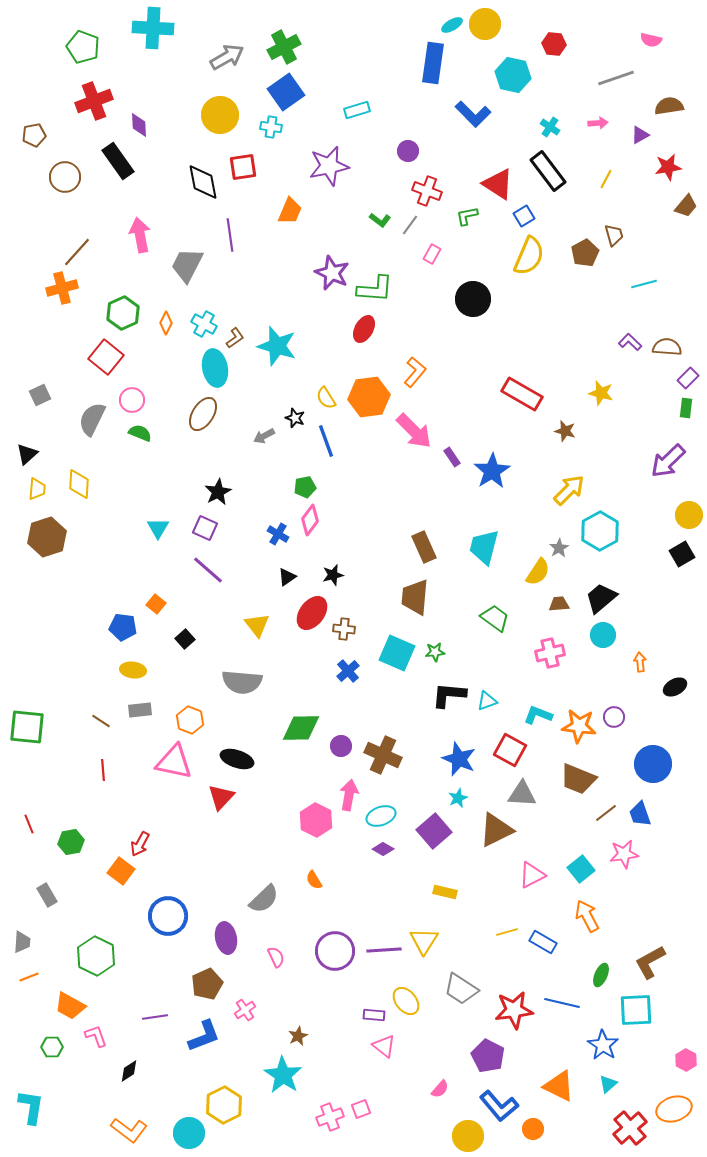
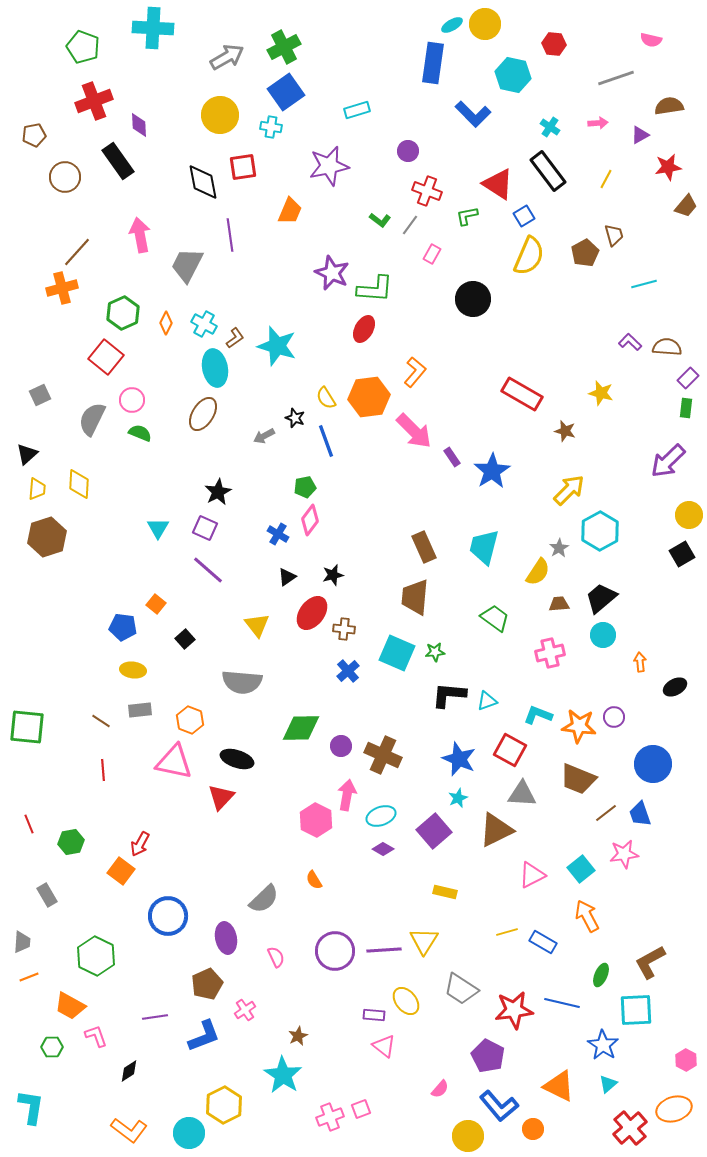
pink arrow at (349, 795): moved 2 px left
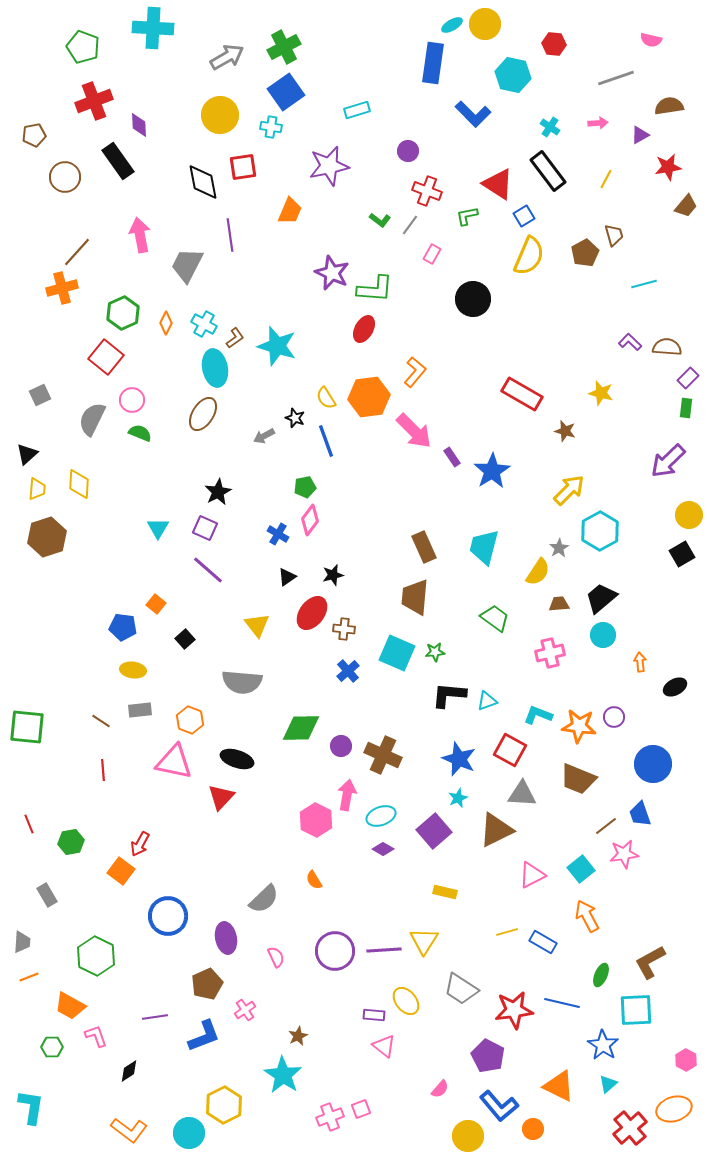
brown line at (606, 813): moved 13 px down
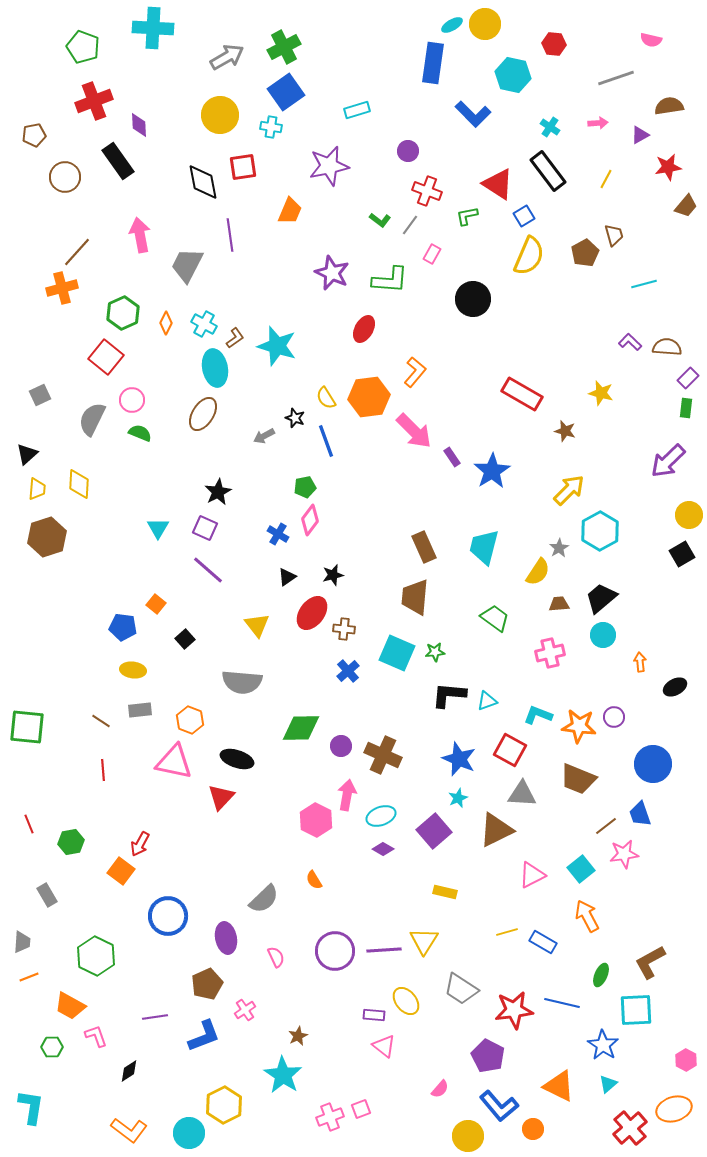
green L-shape at (375, 289): moved 15 px right, 9 px up
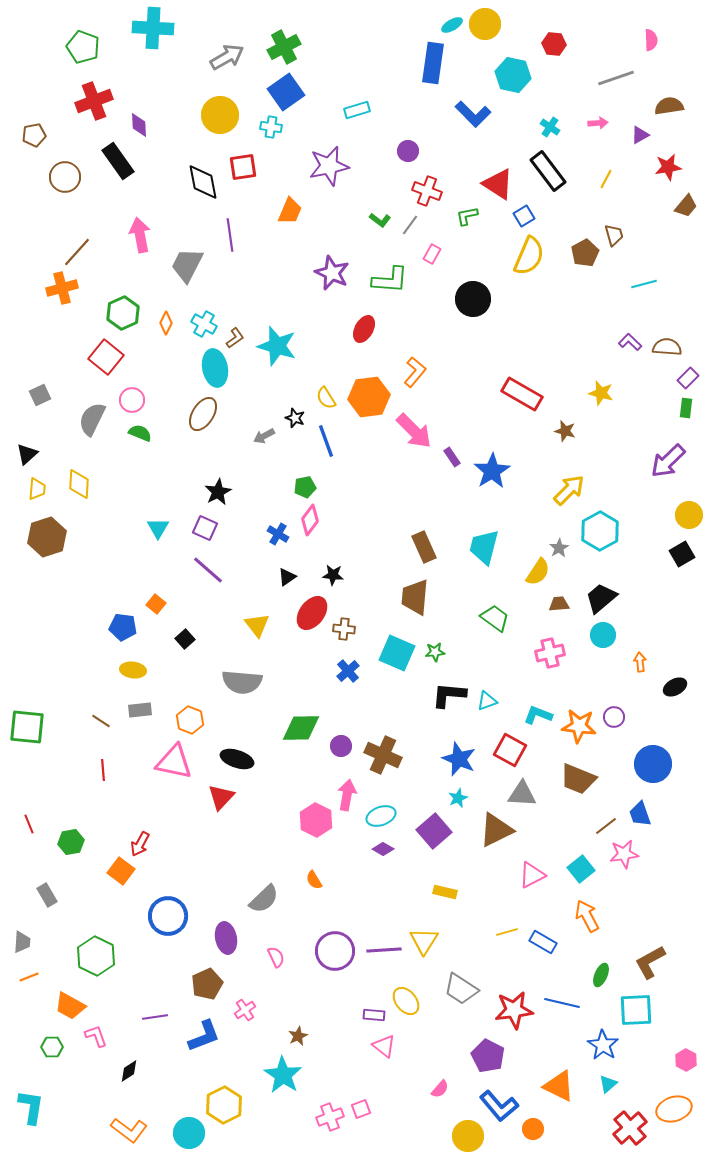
pink semicircle at (651, 40): rotated 105 degrees counterclockwise
black star at (333, 575): rotated 20 degrees clockwise
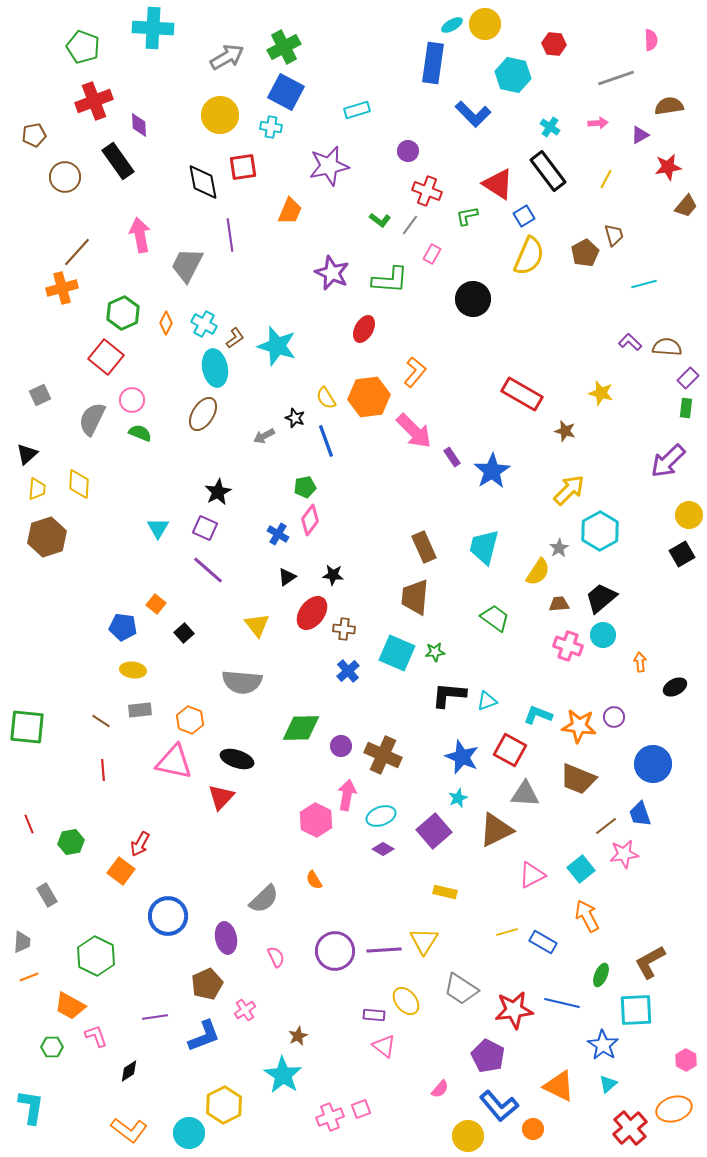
blue square at (286, 92): rotated 27 degrees counterclockwise
black square at (185, 639): moved 1 px left, 6 px up
pink cross at (550, 653): moved 18 px right, 7 px up; rotated 32 degrees clockwise
blue star at (459, 759): moved 3 px right, 2 px up
gray triangle at (522, 794): moved 3 px right
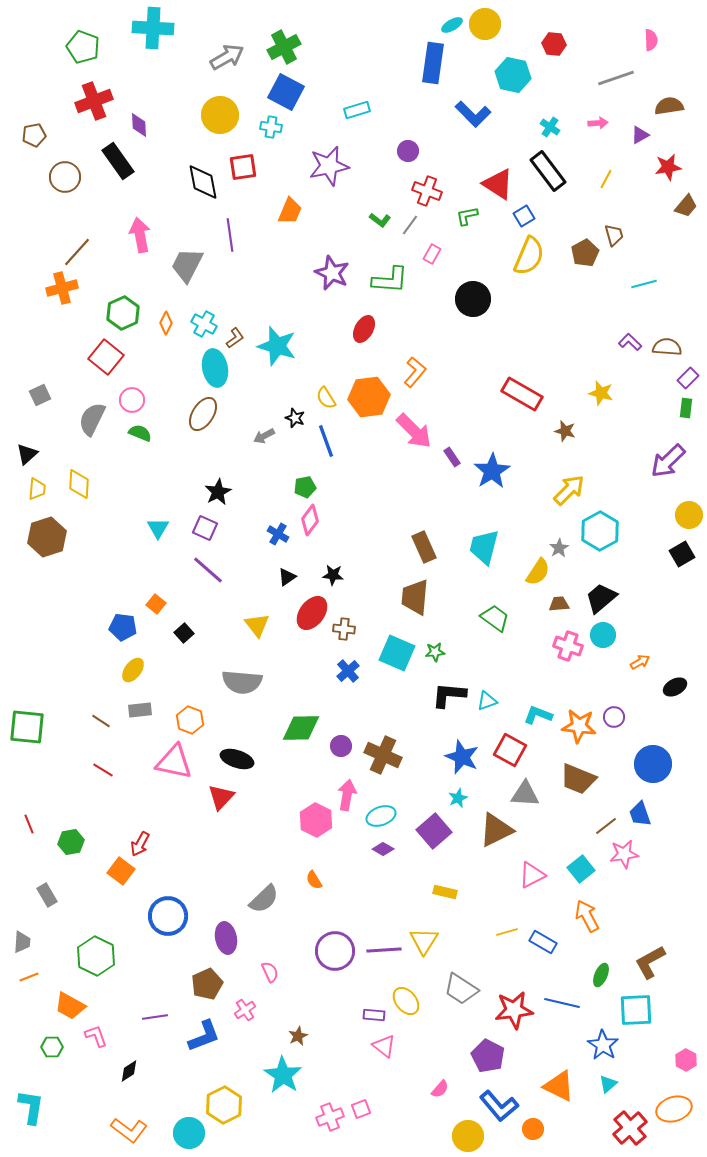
orange arrow at (640, 662): rotated 66 degrees clockwise
yellow ellipse at (133, 670): rotated 60 degrees counterclockwise
red line at (103, 770): rotated 55 degrees counterclockwise
pink semicircle at (276, 957): moved 6 px left, 15 px down
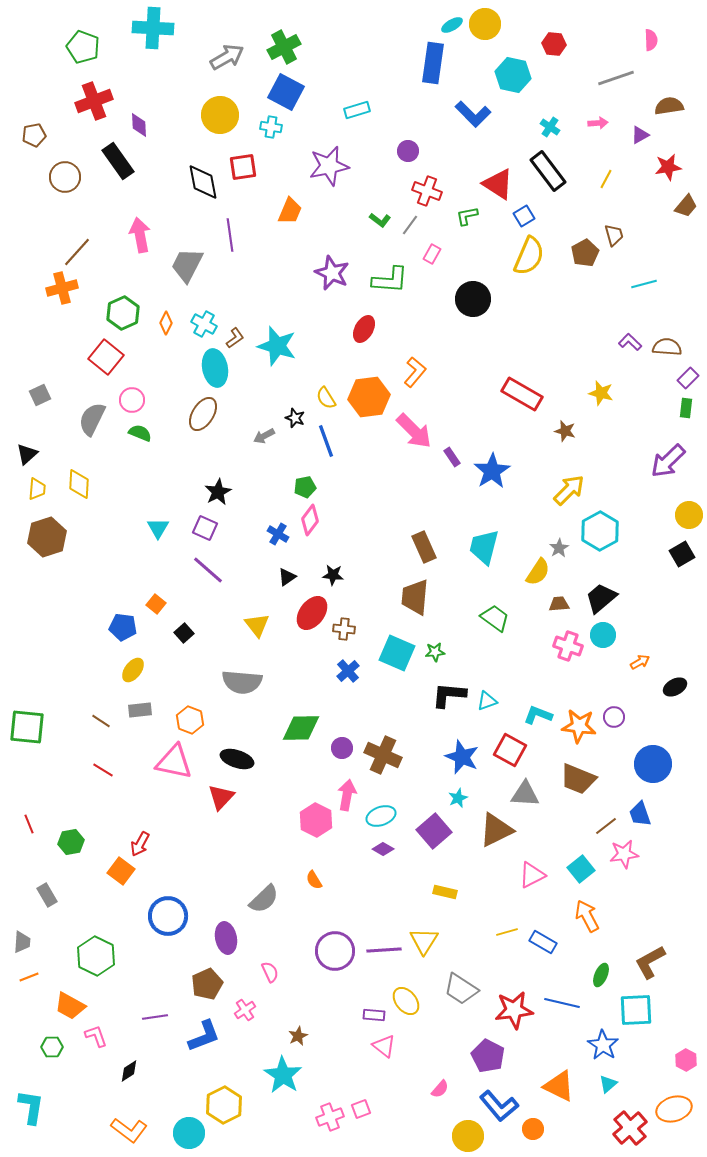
purple circle at (341, 746): moved 1 px right, 2 px down
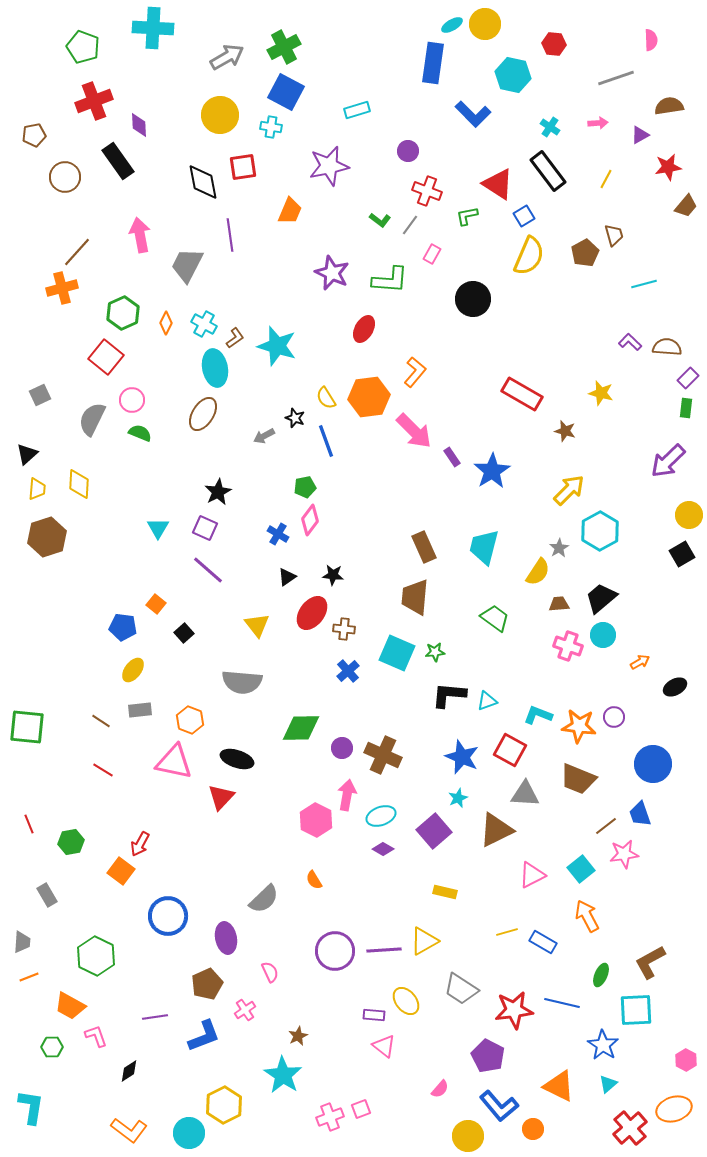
yellow triangle at (424, 941): rotated 28 degrees clockwise
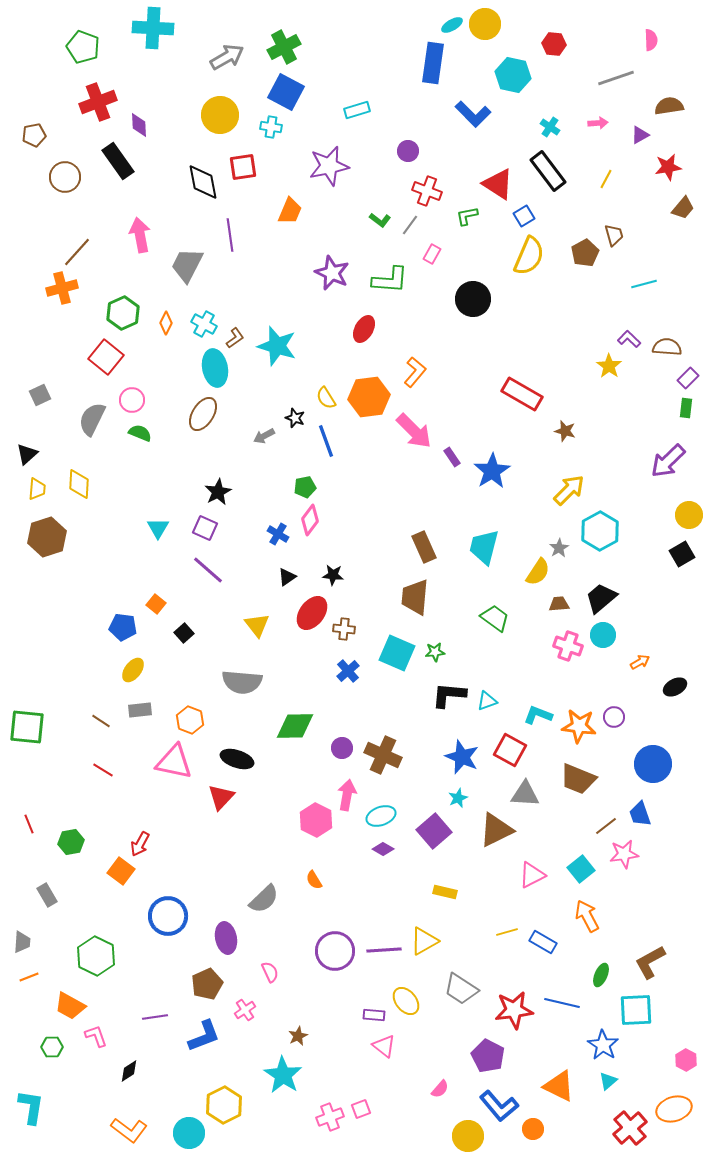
red cross at (94, 101): moved 4 px right, 1 px down
brown trapezoid at (686, 206): moved 3 px left, 2 px down
purple L-shape at (630, 342): moved 1 px left, 3 px up
yellow star at (601, 393): moved 8 px right, 27 px up; rotated 20 degrees clockwise
green diamond at (301, 728): moved 6 px left, 2 px up
cyan triangle at (608, 1084): moved 3 px up
